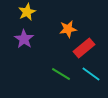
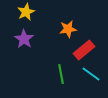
yellow star: moved 1 px left
red rectangle: moved 2 px down
green line: rotated 48 degrees clockwise
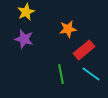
purple star: rotated 18 degrees counterclockwise
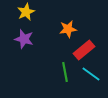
green line: moved 4 px right, 2 px up
